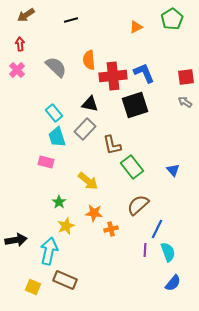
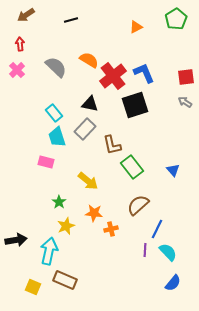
green pentagon: moved 4 px right
orange semicircle: rotated 126 degrees clockwise
red cross: rotated 32 degrees counterclockwise
cyan semicircle: rotated 24 degrees counterclockwise
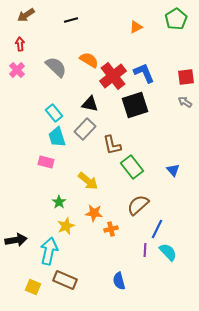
blue semicircle: moved 54 px left, 2 px up; rotated 126 degrees clockwise
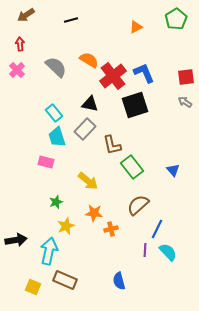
green star: moved 3 px left; rotated 16 degrees clockwise
